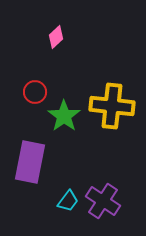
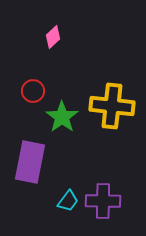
pink diamond: moved 3 px left
red circle: moved 2 px left, 1 px up
green star: moved 2 px left, 1 px down
purple cross: rotated 32 degrees counterclockwise
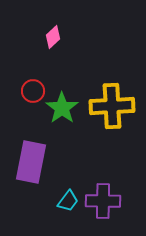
yellow cross: rotated 9 degrees counterclockwise
green star: moved 9 px up
purple rectangle: moved 1 px right
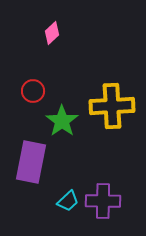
pink diamond: moved 1 px left, 4 px up
green star: moved 13 px down
cyan trapezoid: rotated 10 degrees clockwise
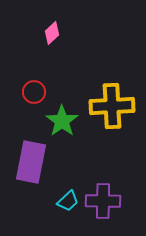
red circle: moved 1 px right, 1 px down
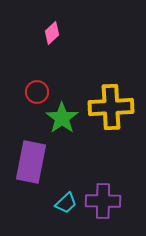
red circle: moved 3 px right
yellow cross: moved 1 px left, 1 px down
green star: moved 3 px up
cyan trapezoid: moved 2 px left, 2 px down
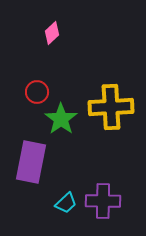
green star: moved 1 px left, 1 px down
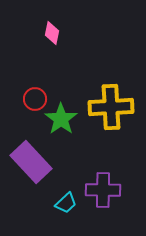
pink diamond: rotated 35 degrees counterclockwise
red circle: moved 2 px left, 7 px down
purple rectangle: rotated 54 degrees counterclockwise
purple cross: moved 11 px up
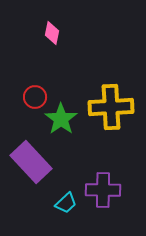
red circle: moved 2 px up
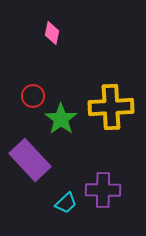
red circle: moved 2 px left, 1 px up
purple rectangle: moved 1 px left, 2 px up
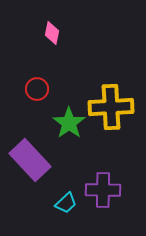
red circle: moved 4 px right, 7 px up
green star: moved 8 px right, 4 px down
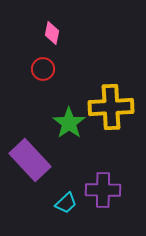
red circle: moved 6 px right, 20 px up
